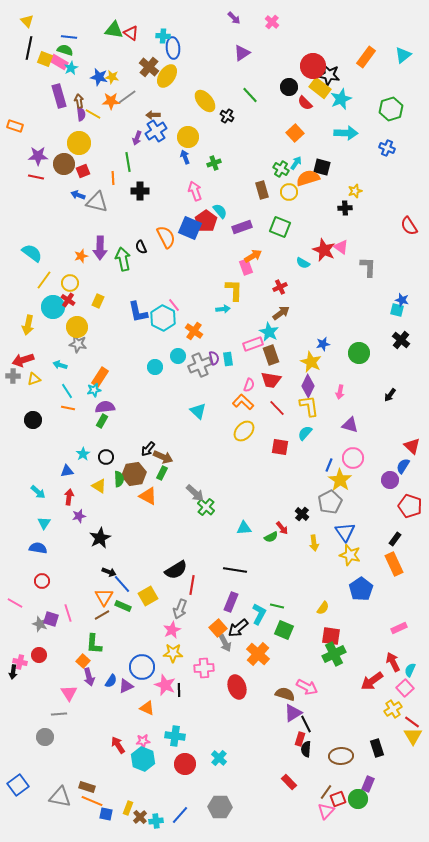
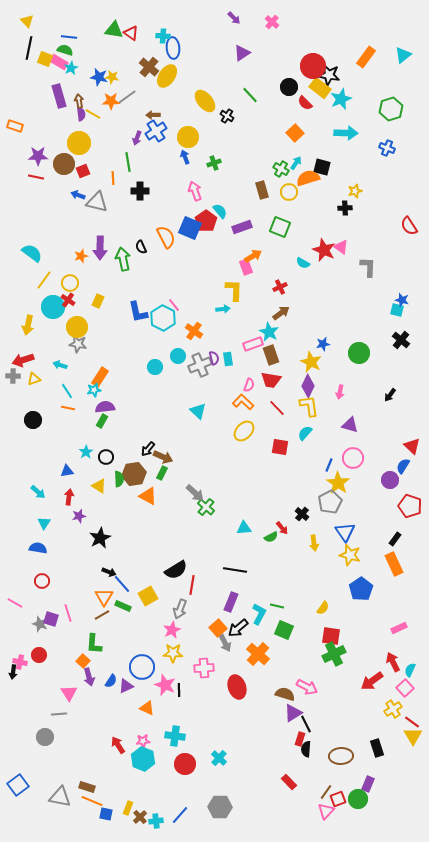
cyan star at (83, 454): moved 3 px right, 2 px up
yellow star at (340, 480): moved 2 px left, 3 px down
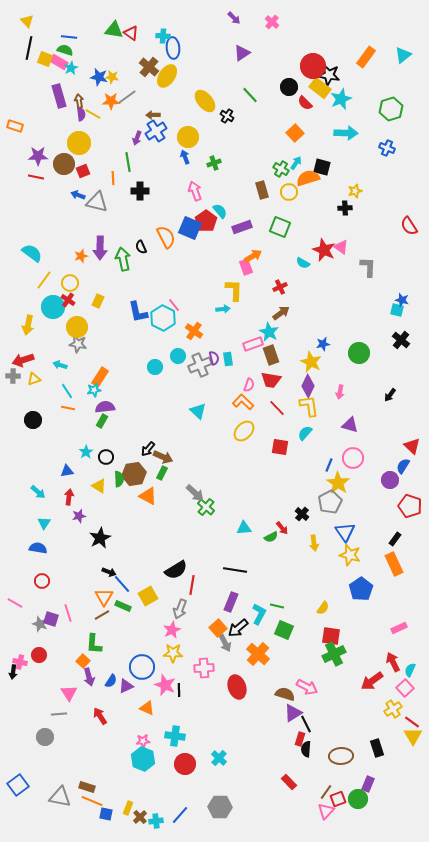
red arrow at (118, 745): moved 18 px left, 29 px up
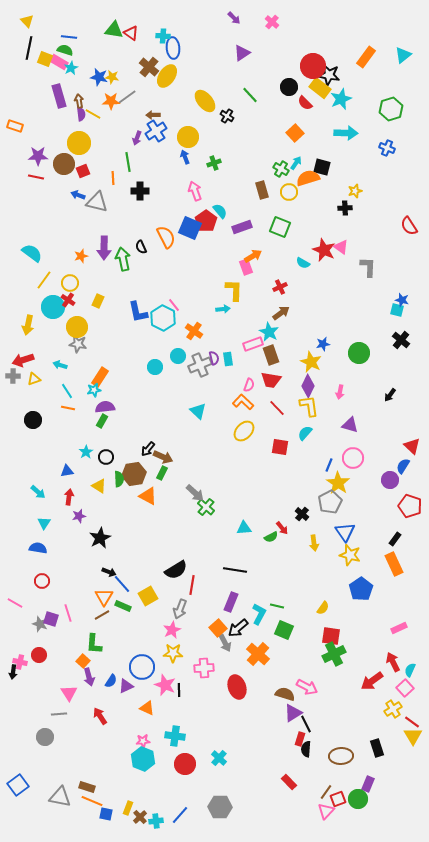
purple arrow at (100, 248): moved 4 px right
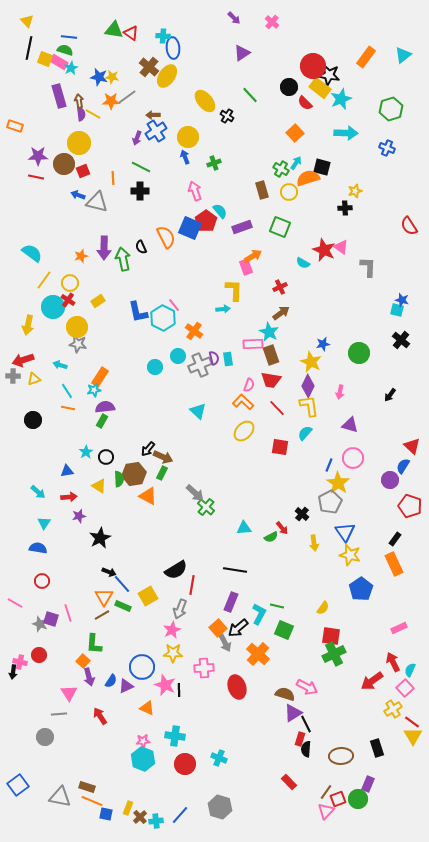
green line at (128, 162): moved 13 px right, 5 px down; rotated 54 degrees counterclockwise
yellow rectangle at (98, 301): rotated 32 degrees clockwise
pink rectangle at (253, 344): rotated 18 degrees clockwise
red arrow at (69, 497): rotated 77 degrees clockwise
cyan cross at (219, 758): rotated 21 degrees counterclockwise
gray hexagon at (220, 807): rotated 15 degrees clockwise
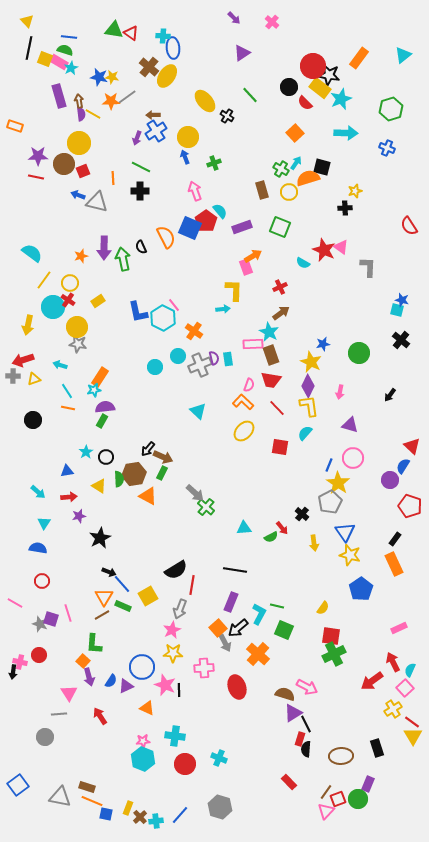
orange rectangle at (366, 57): moved 7 px left, 1 px down
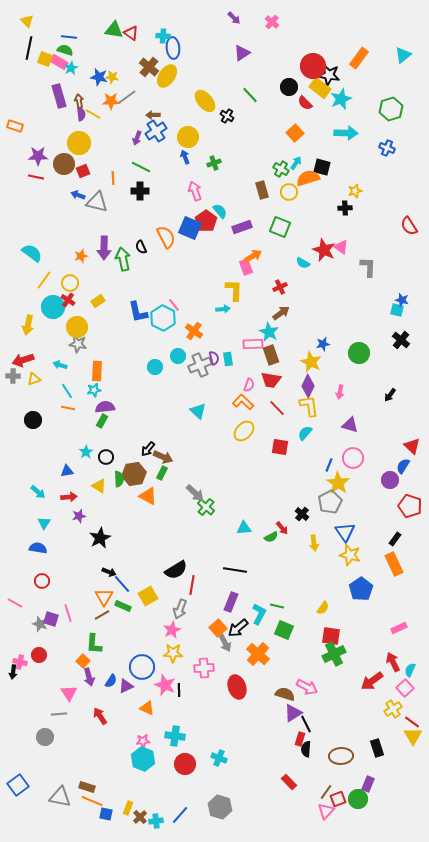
orange rectangle at (100, 377): moved 3 px left, 6 px up; rotated 30 degrees counterclockwise
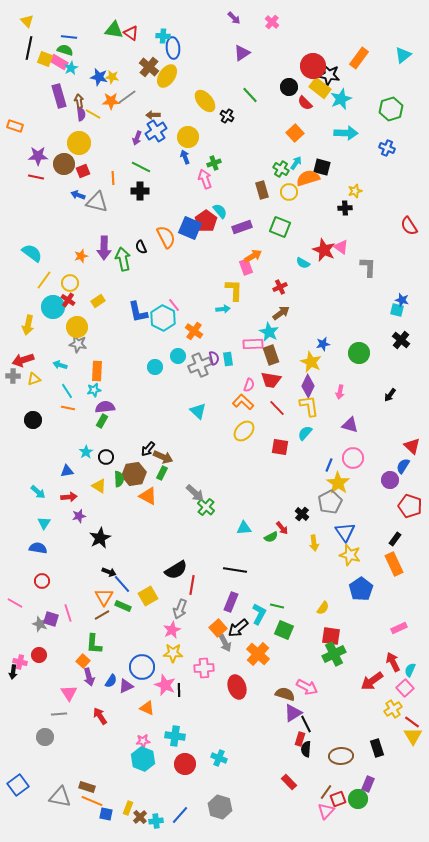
pink arrow at (195, 191): moved 10 px right, 12 px up
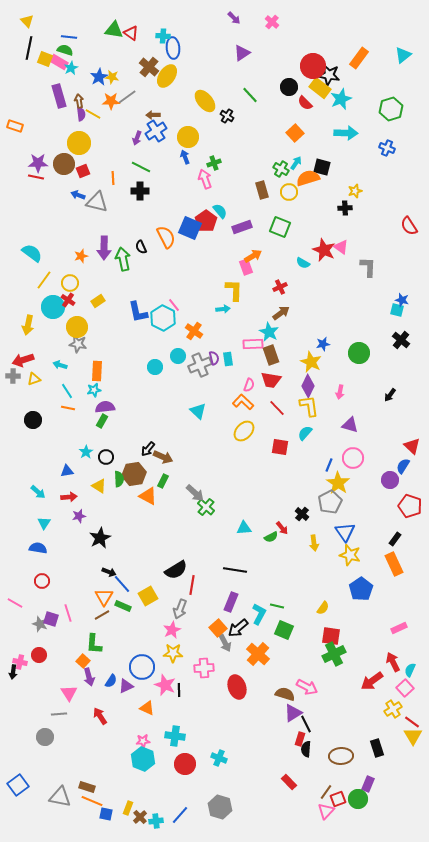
blue star at (99, 77): rotated 30 degrees clockwise
purple star at (38, 156): moved 7 px down
green rectangle at (162, 473): moved 1 px right, 8 px down
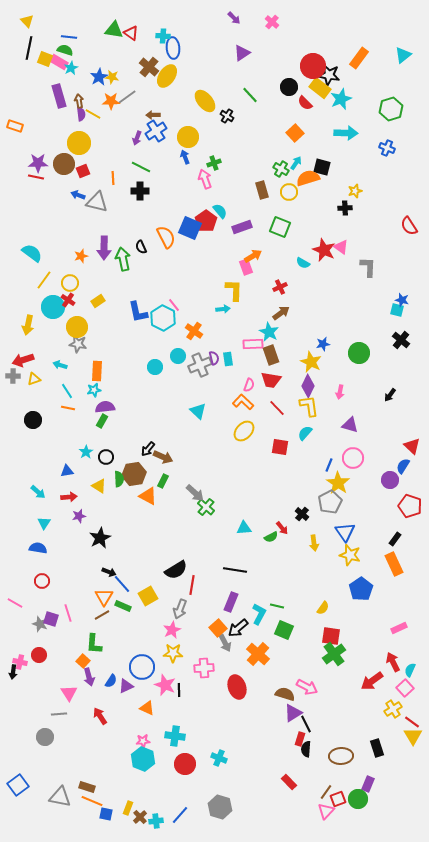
green cross at (334, 654): rotated 10 degrees counterclockwise
